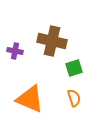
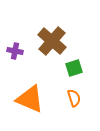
brown cross: rotated 28 degrees clockwise
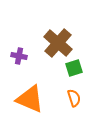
brown cross: moved 6 px right, 2 px down
purple cross: moved 4 px right, 5 px down
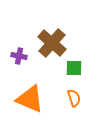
brown cross: moved 6 px left
green square: rotated 18 degrees clockwise
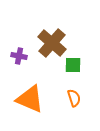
green square: moved 1 px left, 3 px up
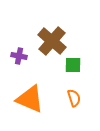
brown cross: moved 2 px up
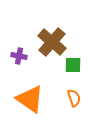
brown cross: moved 1 px down
orange triangle: rotated 12 degrees clockwise
